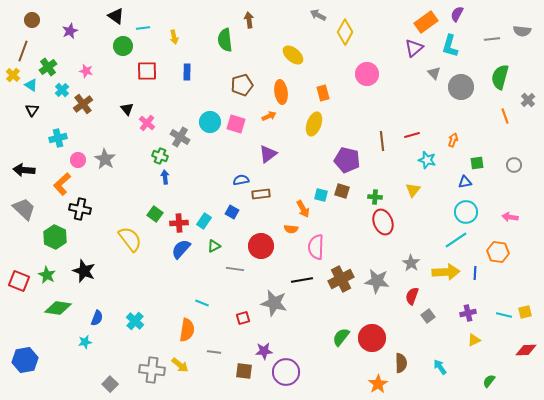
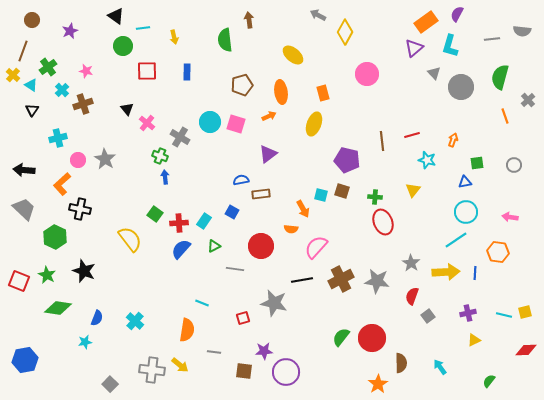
brown cross at (83, 104): rotated 18 degrees clockwise
pink semicircle at (316, 247): rotated 40 degrees clockwise
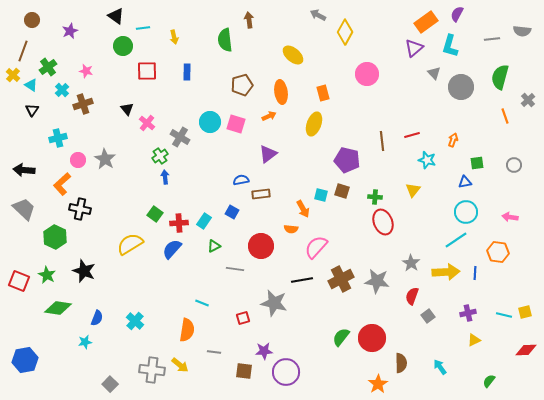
green cross at (160, 156): rotated 35 degrees clockwise
yellow semicircle at (130, 239): moved 5 px down; rotated 84 degrees counterclockwise
blue semicircle at (181, 249): moved 9 px left
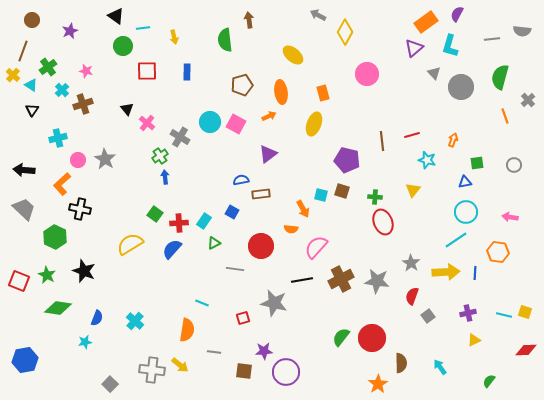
pink square at (236, 124): rotated 12 degrees clockwise
green triangle at (214, 246): moved 3 px up
yellow square at (525, 312): rotated 32 degrees clockwise
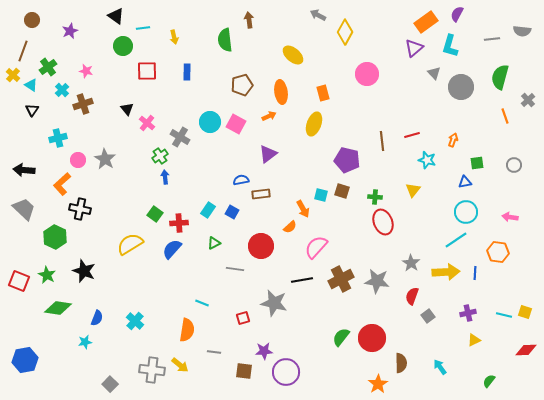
cyan rectangle at (204, 221): moved 4 px right, 11 px up
orange semicircle at (291, 229): moved 1 px left, 2 px up; rotated 48 degrees counterclockwise
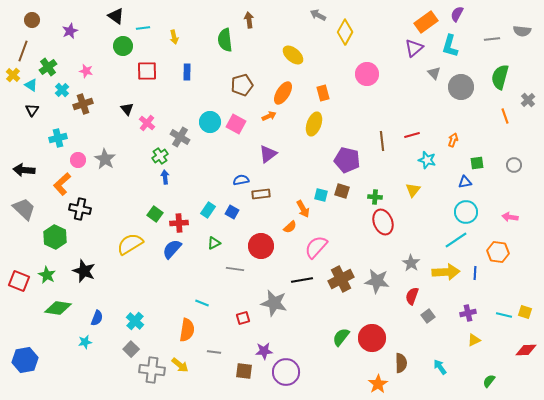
orange ellipse at (281, 92): moved 2 px right, 1 px down; rotated 40 degrees clockwise
gray square at (110, 384): moved 21 px right, 35 px up
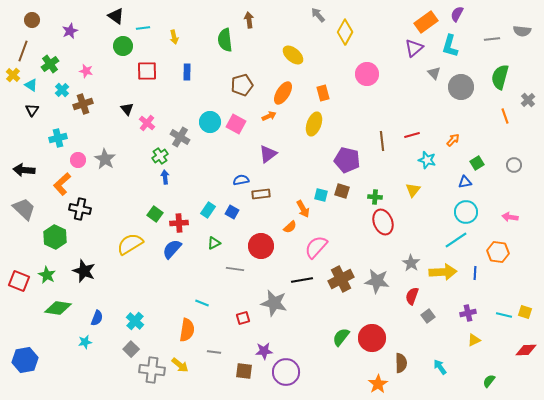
gray arrow at (318, 15): rotated 21 degrees clockwise
green cross at (48, 67): moved 2 px right, 3 px up
orange arrow at (453, 140): rotated 24 degrees clockwise
green square at (477, 163): rotated 24 degrees counterclockwise
yellow arrow at (446, 272): moved 3 px left
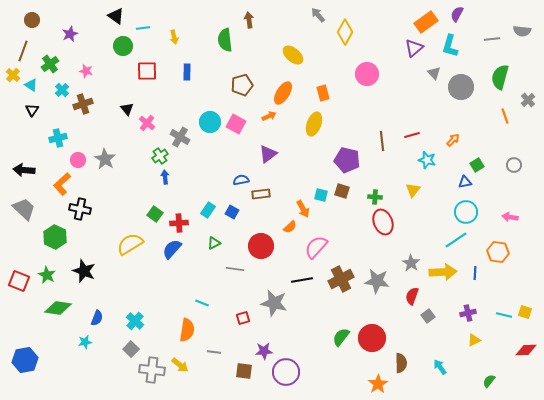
purple star at (70, 31): moved 3 px down
green square at (477, 163): moved 2 px down
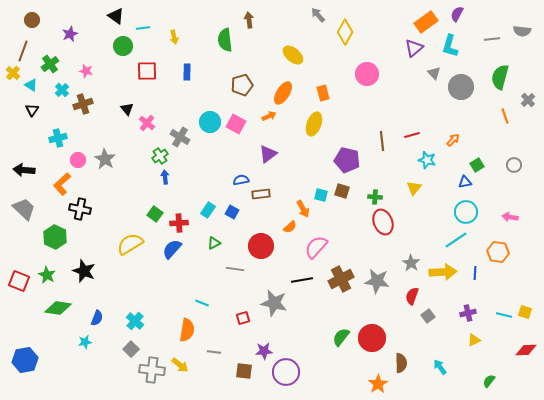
yellow cross at (13, 75): moved 2 px up
yellow triangle at (413, 190): moved 1 px right, 2 px up
